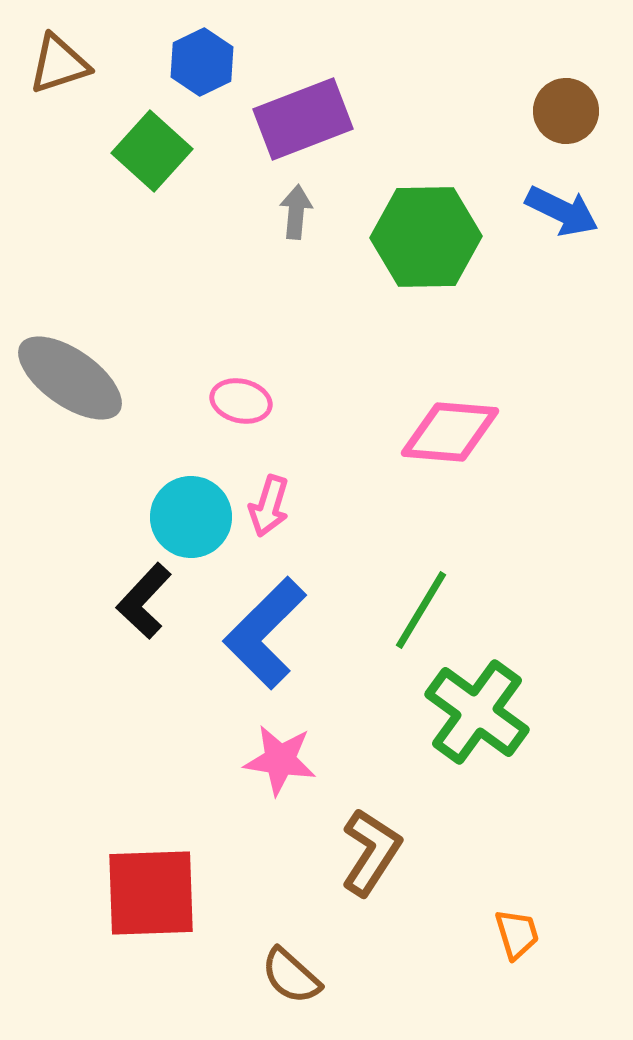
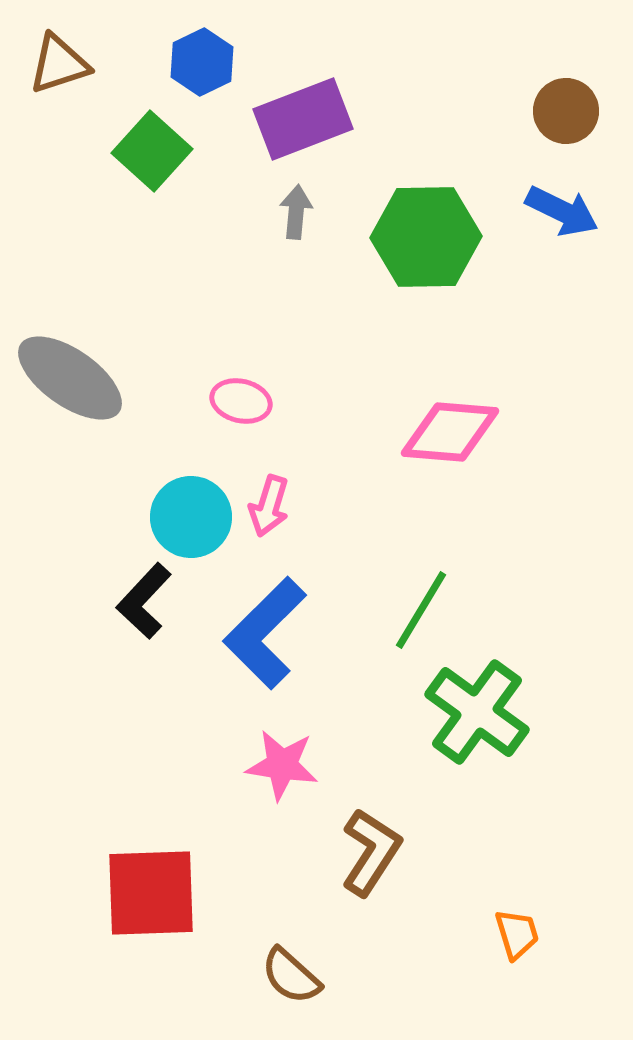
pink star: moved 2 px right, 5 px down
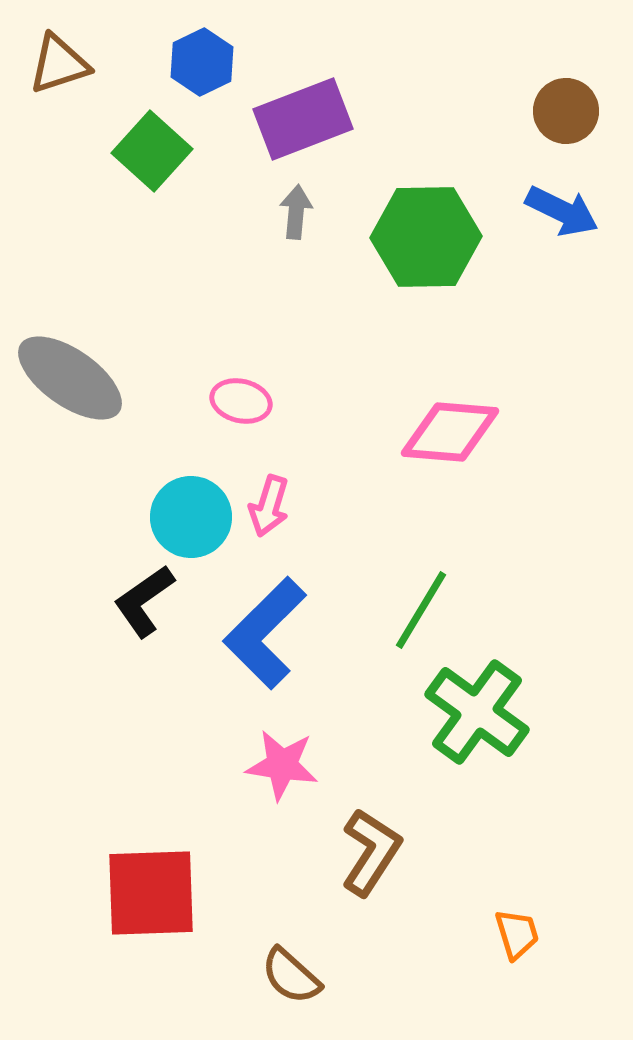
black L-shape: rotated 12 degrees clockwise
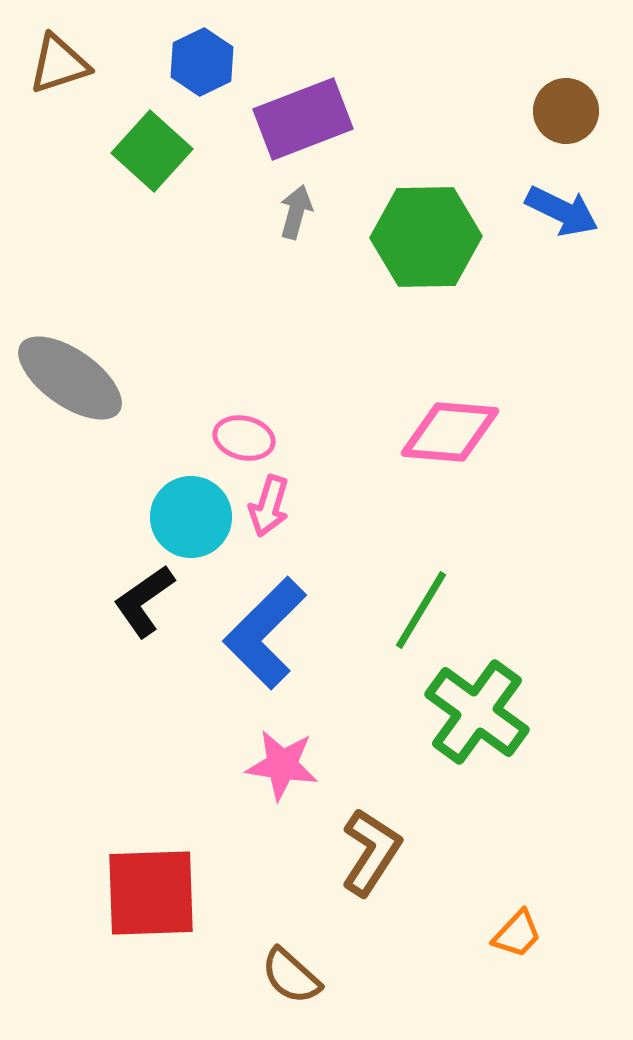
gray arrow: rotated 10 degrees clockwise
pink ellipse: moved 3 px right, 37 px down
orange trapezoid: rotated 60 degrees clockwise
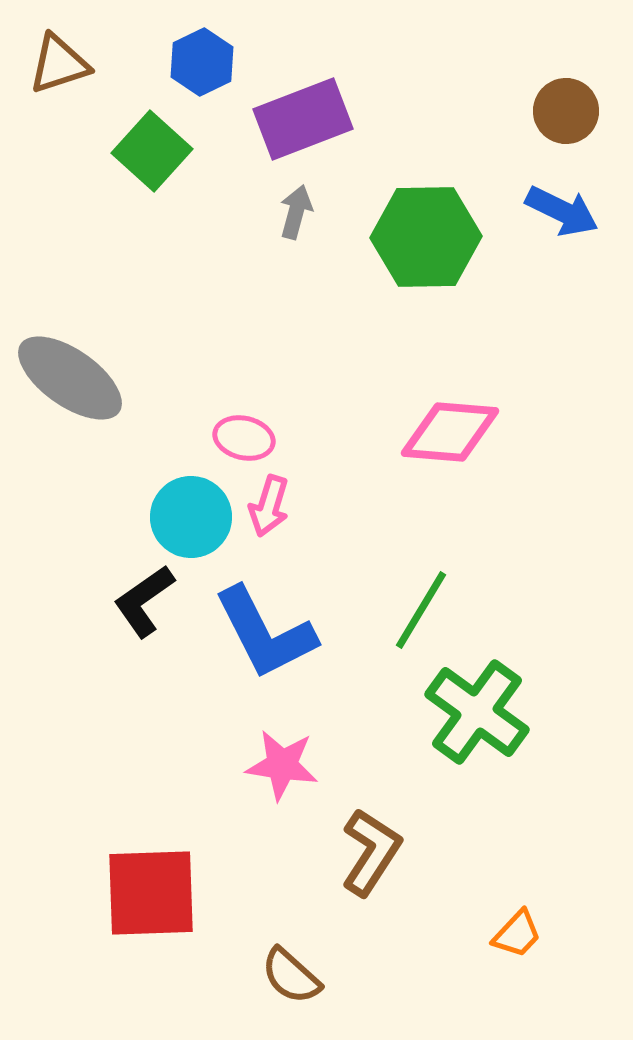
blue L-shape: rotated 72 degrees counterclockwise
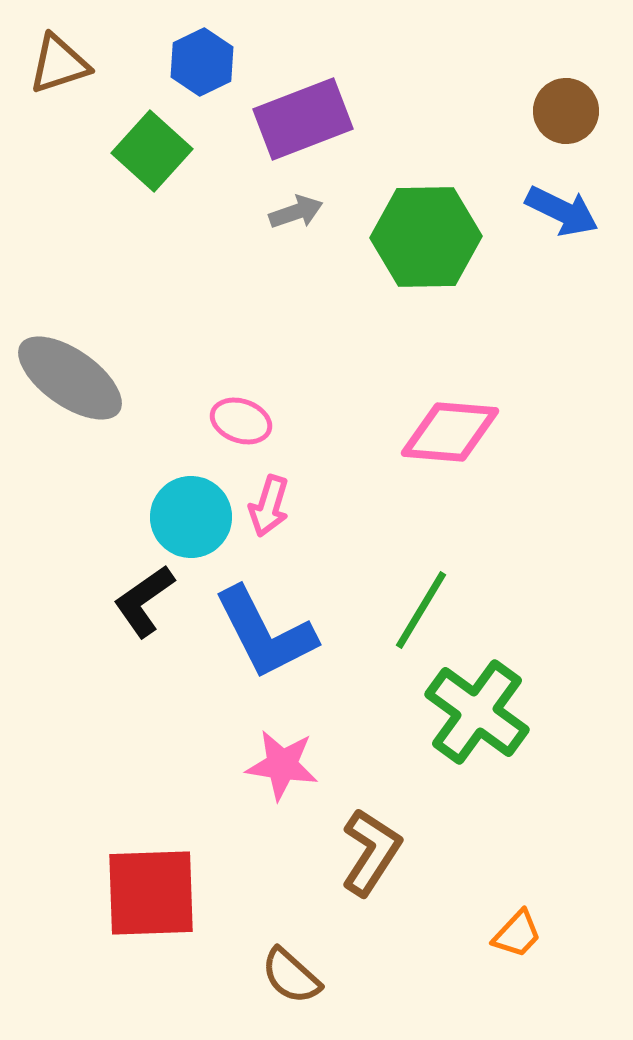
gray arrow: rotated 56 degrees clockwise
pink ellipse: moved 3 px left, 17 px up; rotated 6 degrees clockwise
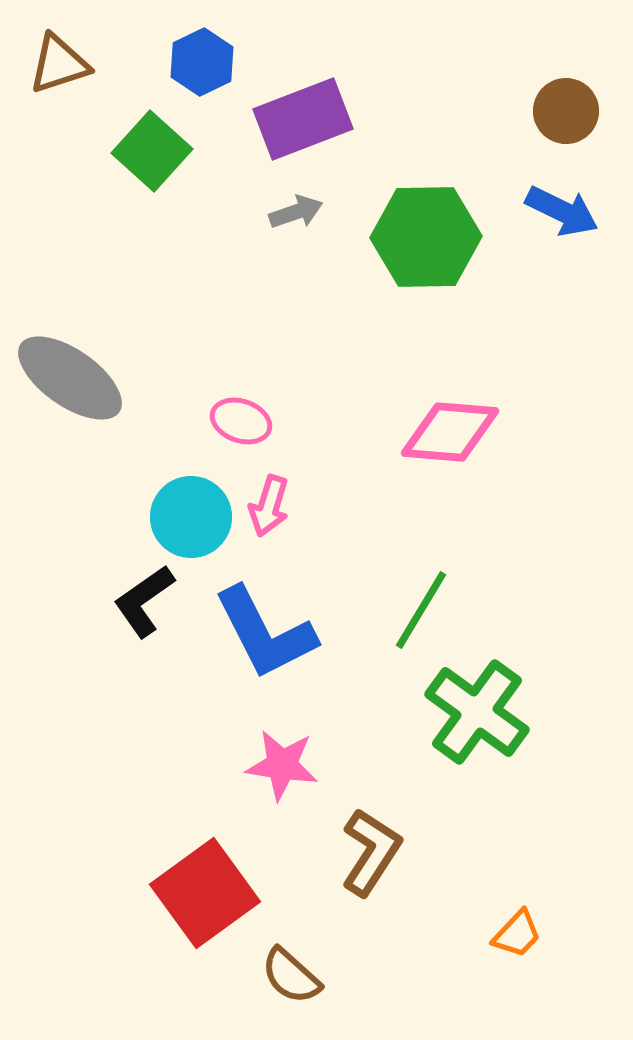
red square: moved 54 px right; rotated 34 degrees counterclockwise
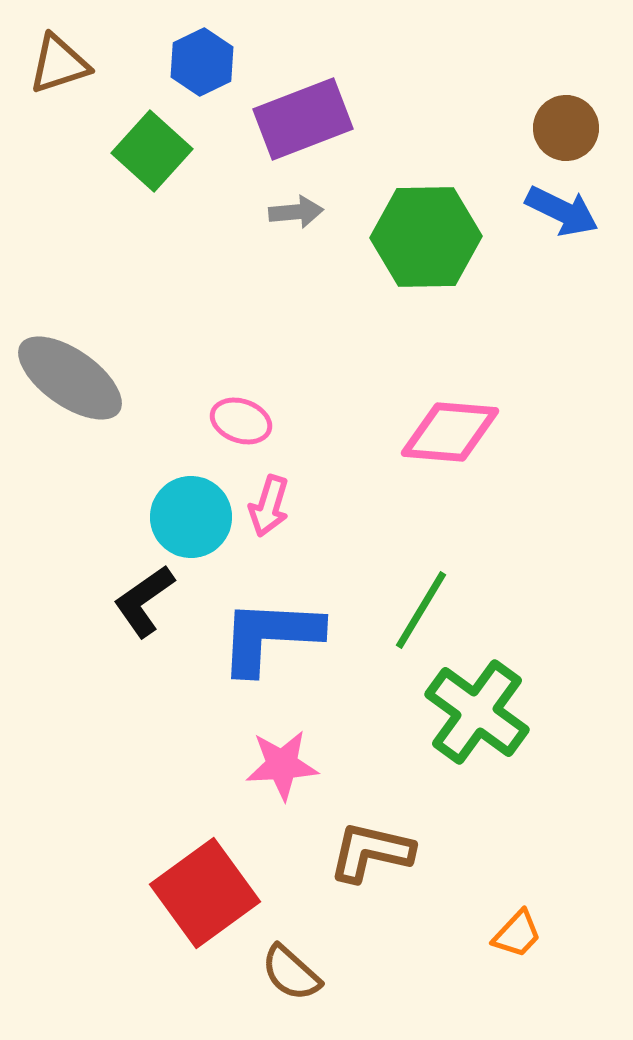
brown circle: moved 17 px down
gray arrow: rotated 14 degrees clockwise
blue L-shape: moved 5 px right, 3 px down; rotated 120 degrees clockwise
pink star: rotated 12 degrees counterclockwise
brown L-shape: rotated 110 degrees counterclockwise
brown semicircle: moved 3 px up
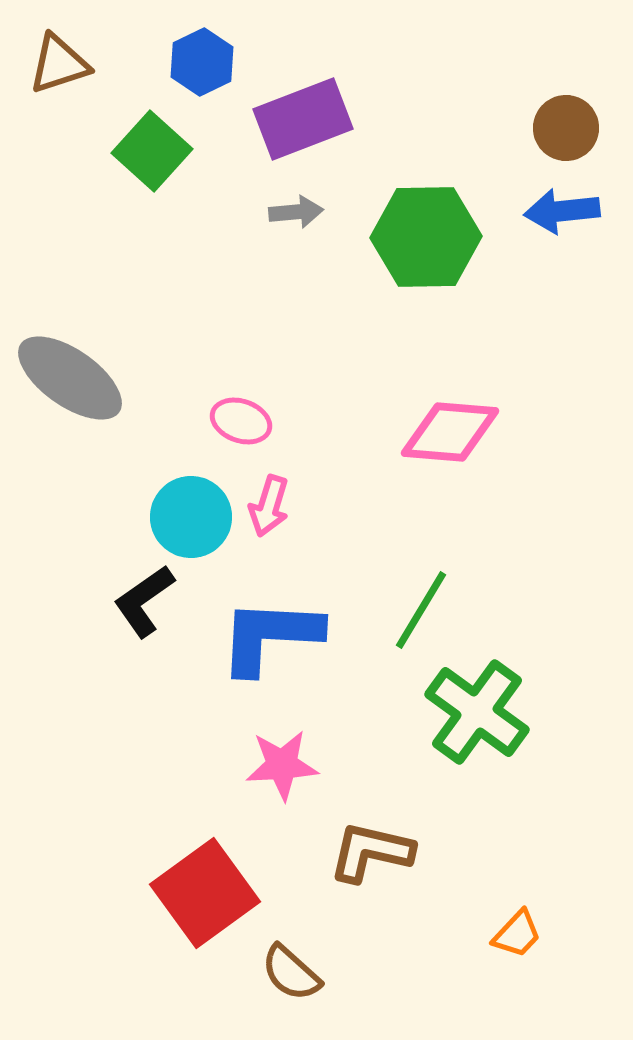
blue arrow: rotated 148 degrees clockwise
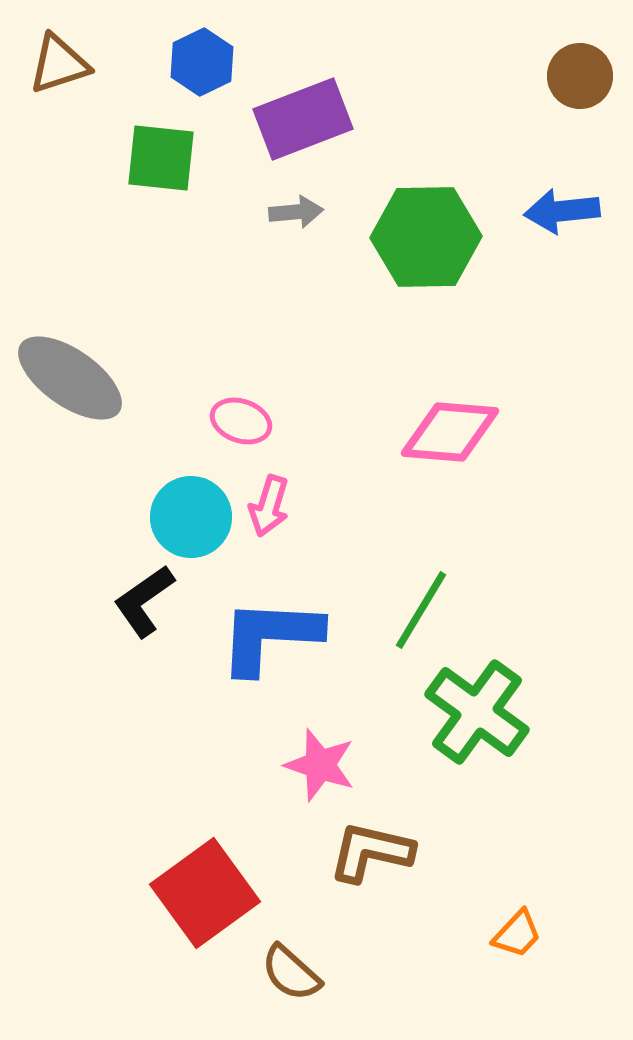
brown circle: moved 14 px right, 52 px up
green square: moved 9 px right, 7 px down; rotated 36 degrees counterclockwise
pink star: moved 38 px right; rotated 22 degrees clockwise
